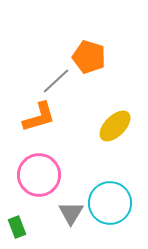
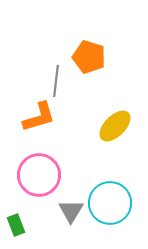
gray line: rotated 40 degrees counterclockwise
gray triangle: moved 2 px up
green rectangle: moved 1 px left, 2 px up
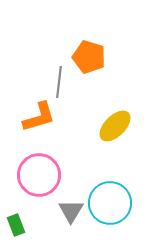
gray line: moved 3 px right, 1 px down
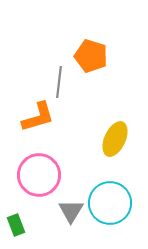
orange pentagon: moved 2 px right, 1 px up
orange L-shape: moved 1 px left
yellow ellipse: moved 13 px down; rotated 20 degrees counterclockwise
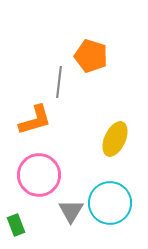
orange L-shape: moved 3 px left, 3 px down
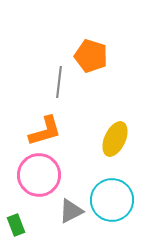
orange L-shape: moved 10 px right, 11 px down
cyan circle: moved 2 px right, 3 px up
gray triangle: rotated 32 degrees clockwise
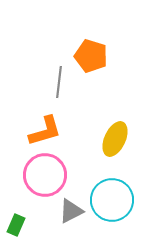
pink circle: moved 6 px right
green rectangle: rotated 45 degrees clockwise
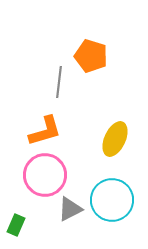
gray triangle: moved 1 px left, 2 px up
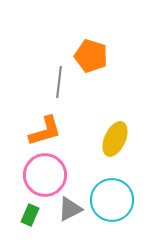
green rectangle: moved 14 px right, 10 px up
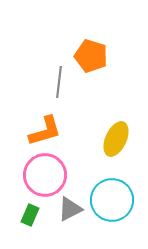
yellow ellipse: moved 1 px right
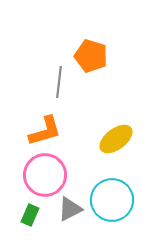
yellow ellipse: rotated 28 degrees clockwise
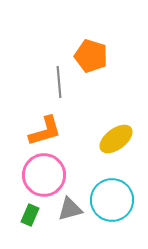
gray line: rotated 12 degrees counterclockwise
pink circle: moved 1 px left
gray triangle: rotated 12 degrees clockwise
